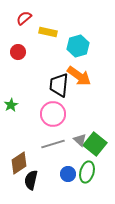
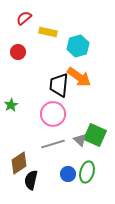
orange arrow: moved 1 px down
green square: moved 9 px up; rotated 15 degrees counterclockwise
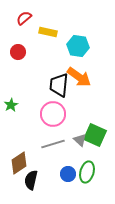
cyan hexagon: rotated 25 degrees clockwise
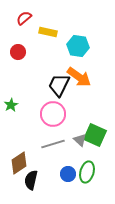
black trapezoid: rotated 20 degrees clockwise
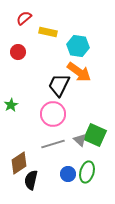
orange arrow: moved 5 px up
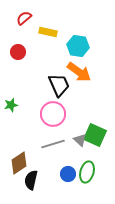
black trapezoid: rotated 130 degrees clockwise
green star: rotated 16 degrees clockwise
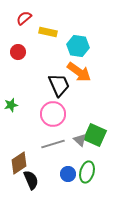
black semicircle: rotated 144 degrees clockwise
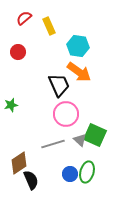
yellow rectangle: moved 1 px right, 6 px up; rotated 54 degrees clockwise
pink circle: moved 13 px right
blue circle: moved 2 px right
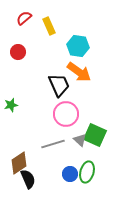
black semicircle: moved 3 px left, 1 px up
